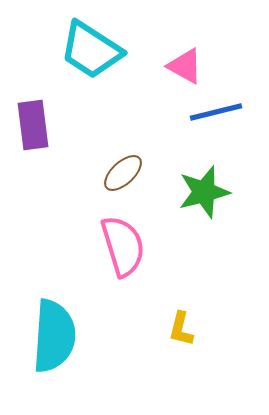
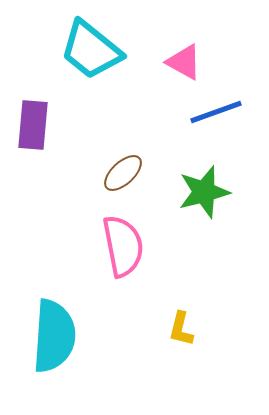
cyan trapezoid: rotated 6 degrees clockwise
pink triangle: moved 1 px left, 4 px up
blue line: rotated 6 degrees counterclockwise
purple rectangle: rotated 12 degrees clockwise
pink semicircle: rotated 6 degrees clockwise
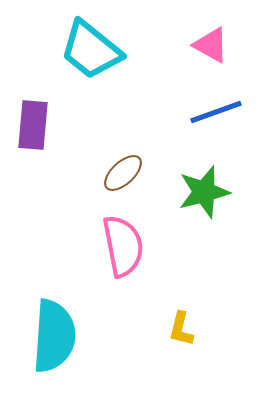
pink triangle: moved 27 px right, 17 px up
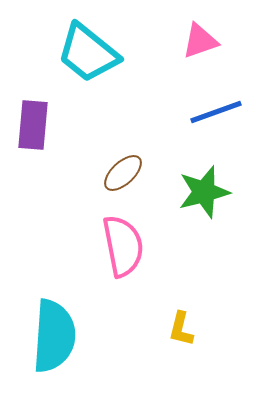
pink triangle: moved 11 px left, 4 px up; rotated 48 degrees counterclockwise
cyan trapezoid: moved 3 px left, 3 px down
